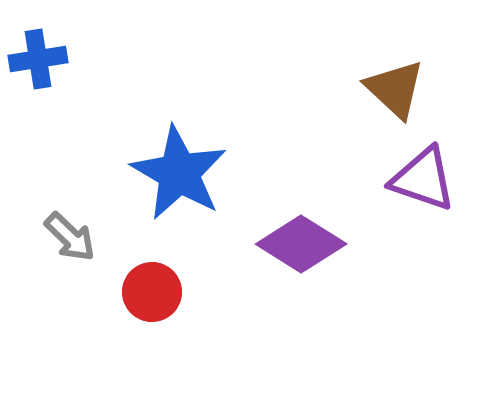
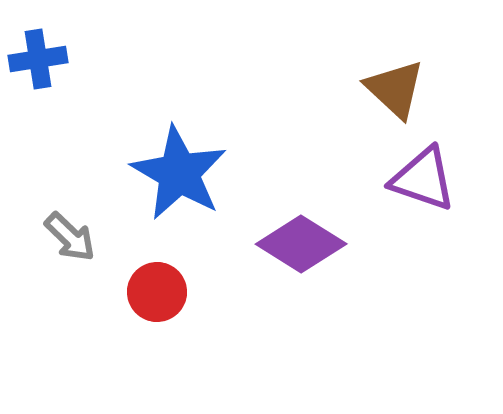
red circle: moved 5 px right
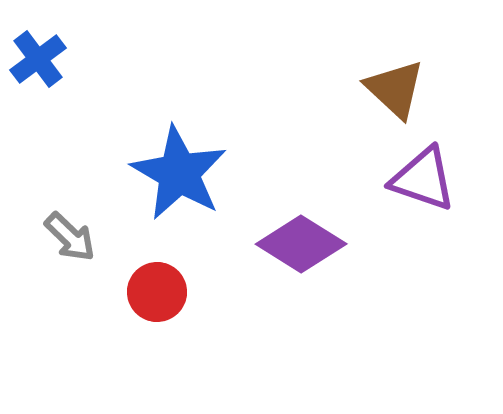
blue cross: rotated 28 degrees counterclockwise
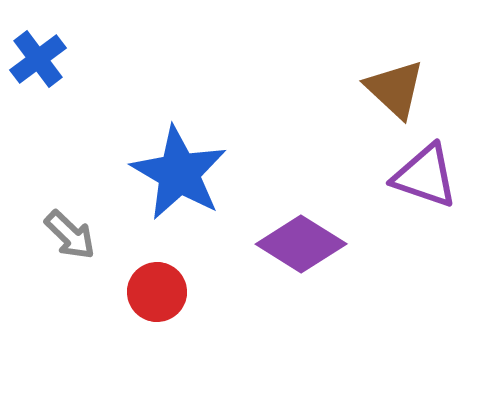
purple triangle: moved 2 px right, 3 px up
gray arrow: moved 2 px up
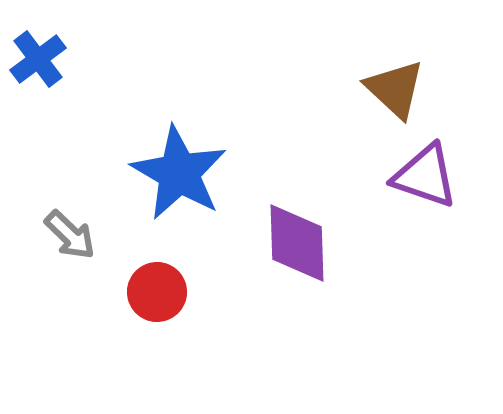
purple diamond: moved 4 px left, 1 px up; rotated 56 degrees clockwise
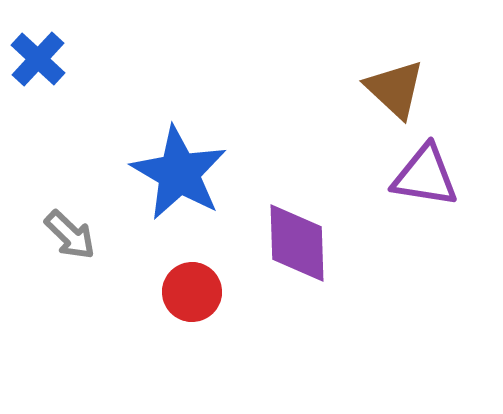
blue cross: rotated 10 degrees counterclockwise
purple triangle: rotated 10 degrees counterclockwise
red circle: moved 35 px right
